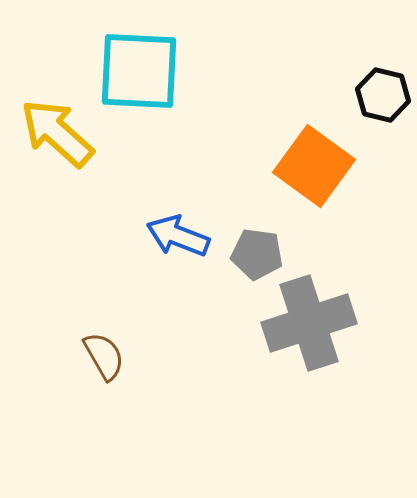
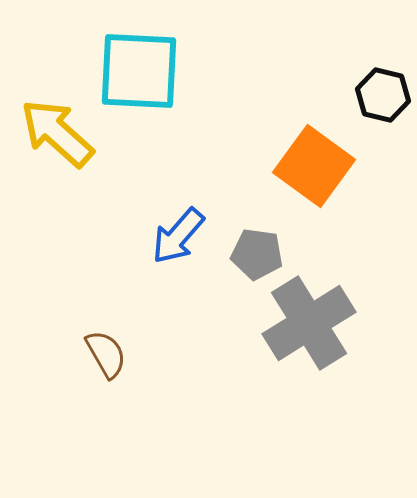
blue arrow: rotated 70 degrees counterclockwise
gray cross: rotated 14 degrees counterclockwise
brown semicircle: moved 2 px right, 2 px up
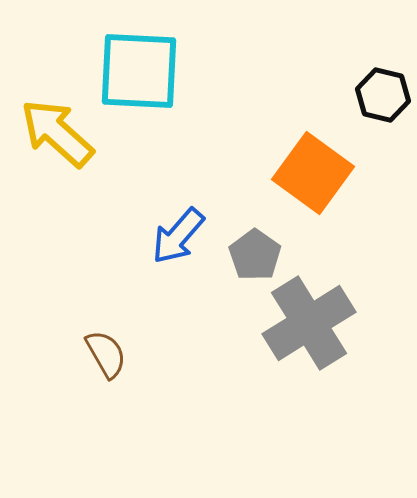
orange square: moved 1 px left, 7 px down
gray pentagon: moved 2 px left, 1 px down; rotated 27 degrees clockwise
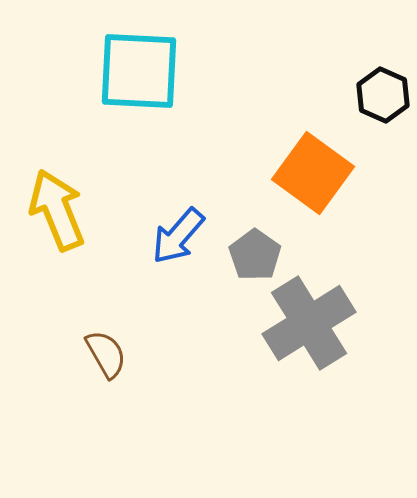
black hexagon: rotated 10 degrees clockwise
yellow arrow: moved 77 px down; rotated 26 degrees clockwise
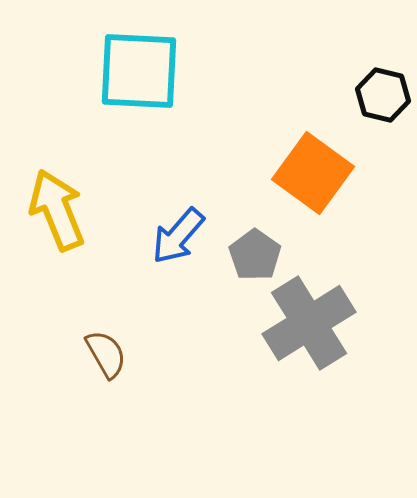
black hexagon: rotated 10 degrees counterclockwise
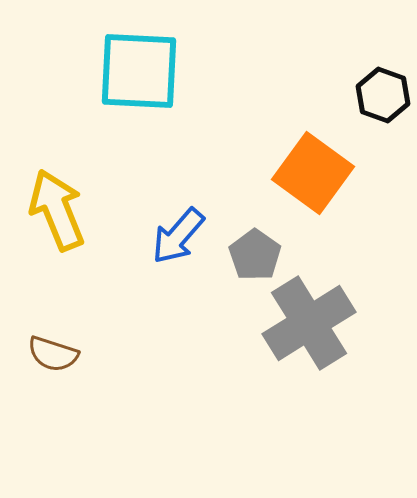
black hexagon: rotated 6 degrees clockwise
brown semicircle: moved 53 px left; rotated 138 degrees clockwise
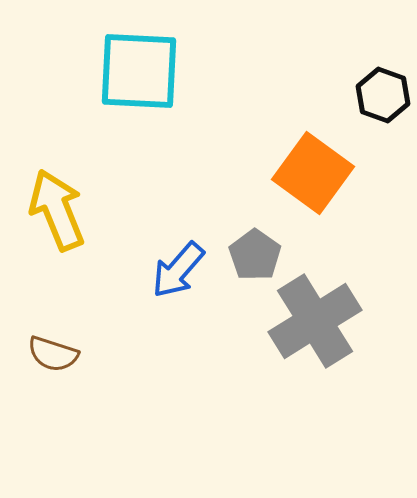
blue arrow: moved 34 px down
gray cross: moved 6 px right, 2 px up
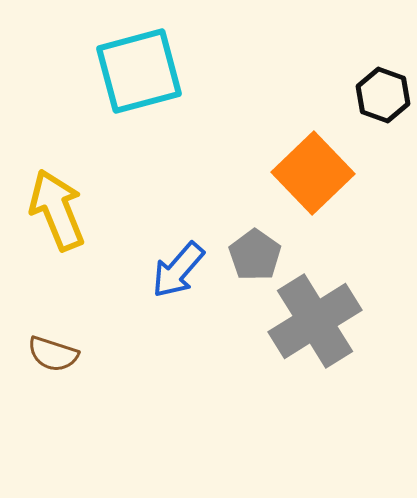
cyan square: rotated 18 degrees counterclockwise
orange square: rotated 10 degrees clockwise
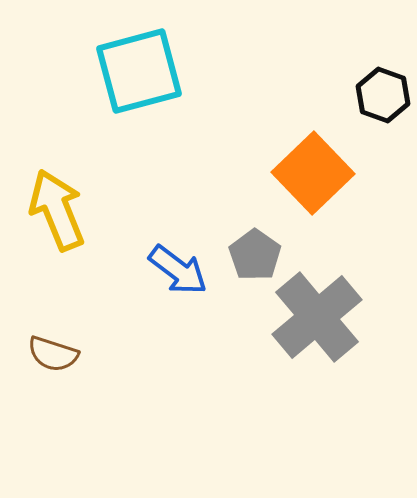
blue arrow: rotated 94 degrees counterclockwise
gray cross: moved 2 px right, 4 px up; rotated 8 degrees counterclockwise
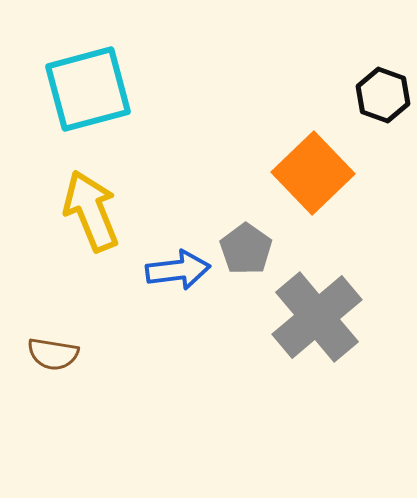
cyan square: moved 51 px left, 18 px down
yellow arrow: moved 34 px right, 1 px down
gray pentagon: moved 9 px left, 6 px up
blue arrow: rotated 44 degrees counterclockwise
brown semicircle: rotated 9 degrees counterclockwise
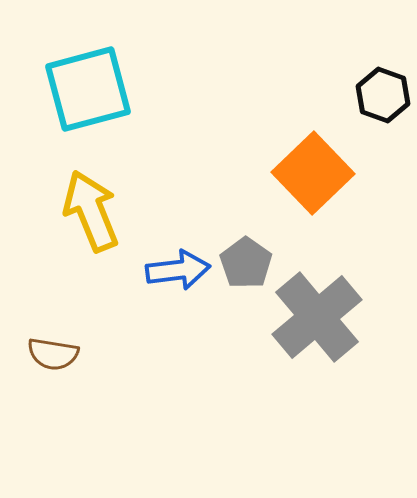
gray pentagon: moved 14 px down
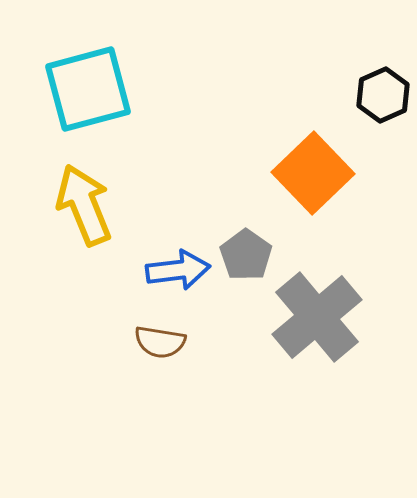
black hexagon: rotated 16 degrees clockwise
yellow arrow: moved 7 px left, 6 px up
gray pentagon: moved 8 px up
brown semicircle: moved 107 px right, 12 px up
